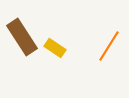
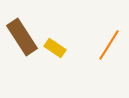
orange line: moved 1 px up
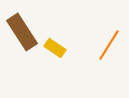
brown rectangle: moved 5 px up
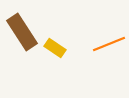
orange line: moved 1 px up; rotated 36 degrees clockwise
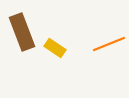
brown rectangle: rotated 12 degrees clockwise
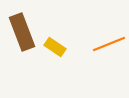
yellow rectangle: moved 1 px up
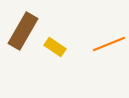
brown rectangle: moved 1 px right, 1 px up; rotated 51 degrees clockwise
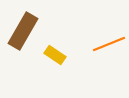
yellow rectangle: moved 8 px down
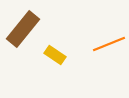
brown rectangle: moved 2 px up; rotated 9 degrees clockwise
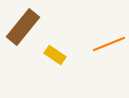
brown rectangle: moved 2 px up
